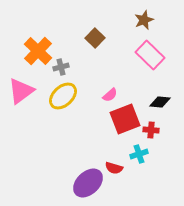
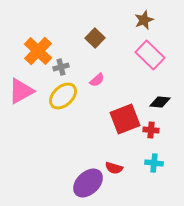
pink triangle: rotated 8 degrees clockwise
pink semicircle: moved 13 px left, 15 px up
cyan cross: moved 15 px right, 9 px down; rotated 24 degrees clockwise
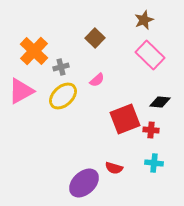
orange cross: moved 4 px left
purple ellipse: moved 4 px left
